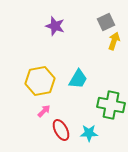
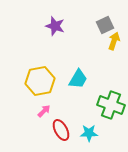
gray square: moved 1 px left, 3 px down
green cross: rotated 8 degrees clockwise
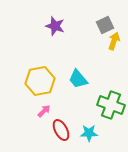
cyan trapezoid: rotated 110 degrees clockwise
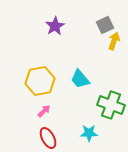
purple star: rotated 24 degrees clockwise
cyan trapezoid: moved 2 px right
red ellipse: moved 13 px left, 8 px down
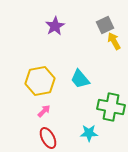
yellow arrow: rotated 48 degrees counterclockwise
green cross: moved 2 px down; rotated 8 degrees counterclockwise
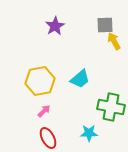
gray square: rotated 24 degrees clockwise
cyan trapezoid: rotated 90 degrees counterclockwise
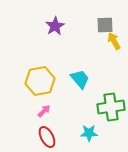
cyan trapezoid: rotated 90 degrees counterclockwise
green cross: rotated 20 degrees counterclockwise
red ellipse: moved 1 px left, 1 px up
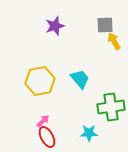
purple star: rotated 12 degrees clockwise
pink arrow: moved 1 px left, 10 px down
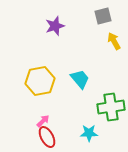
gray square: moved 2 px left, 9 px up; rotated 12 degrees counterclockwise
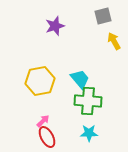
green cross: moved 23 px left, 6 px up; rotated 12 degrees clockwise
